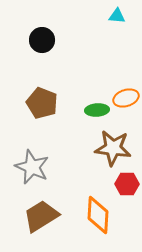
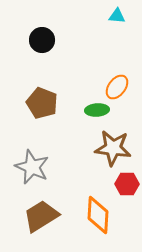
orange ellipse: moved 9 px left, 11 px up; rotated 35 degrees counterclockwise
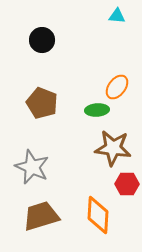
brown trapezoid: rotated 15 degrees clockwise
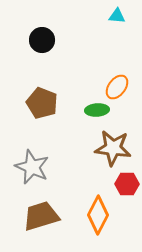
orange diamond: rotated 24 degrees clockwise
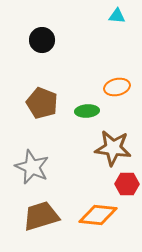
orange ellipse: rotated 40 degrees clockwise
green ellipse: moved 10 px left, 1 px down
orange diamond: rotated 69 degrees clockwise
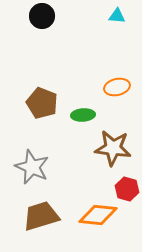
black circle: moved 24 px up
green ellipse: moved 4 px left, 4 px down
red hexagon: moved 5 px down; rotated 15 degrees clockwise
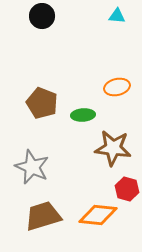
brown trapezoid: moved 2 px right
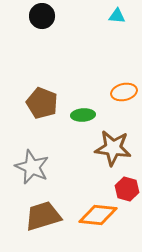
orange ellipse: moved 7 px right, 5 px down
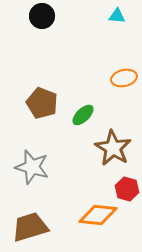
orange ellipse: moved 14 px up
green ellipse: rotated 40 degrees counterclockwise
brown star: rotated 24 degrees clockwise
gray star: rotated 8 degrees counterclockwise
brown trapezoid: moved 13 px left, 11 px down
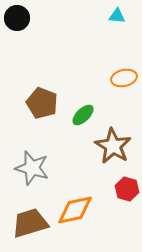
black circle: moved 25 px left, 2 px down
brown star: moved 2 px up
gray star: moved 1 px down
orange diamond: moved 23 px left, 5 px up; rotated 18 degrees counterclockwise
brown trapezoid: moved 4 px up
